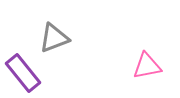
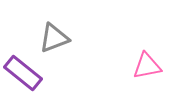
purple rectangle: rotated 12 degrees counterclockwise
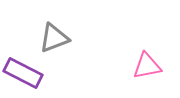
purple rectangle: rotated 12 degrees counterclockwise
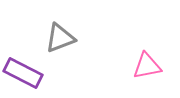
gray triangle: moved 6 px right
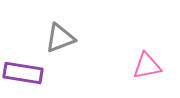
purple rectangle: rotated 18 degrees counterclockwise
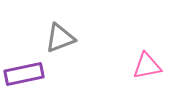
purple rectangle: moved 1 px right, 1 px down; rotated 21 degrees counterclockwise
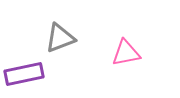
pink triangle: moved 21 px left, 13 px up
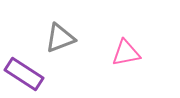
purple rectangle: rotated 45 degrees clockwise
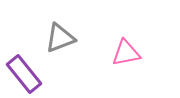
purple rectangle: rotated 18 degrees clockwise
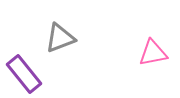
pink triangle: moved 27 px right
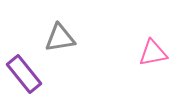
gray triangle: rotated 12 degrees clockwise
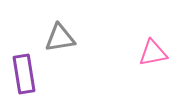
purple rectangle: rotated 30 degrees clockwise
